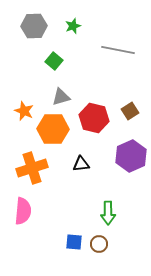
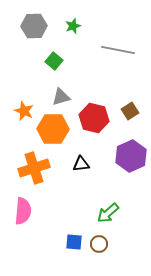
orange cross: moved 2 px right
green arrow: rotated 50 degrees clockwise
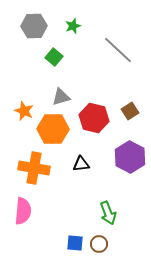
gray line: rotated 32 degrees clockwise
green square: moved 4 px up
purple hexagon: moved 1 px left, 1 px down; rotated 8 degrees counterclockwise
orange cross: rotated 28 degrees clockwise
green arrow: rotated 70 degrees counterclockwise
blue square: moved 1 px right, 1 px down
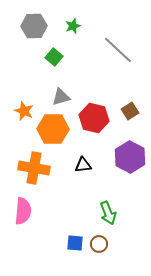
black triangle: moved 2 px right, 1 px down
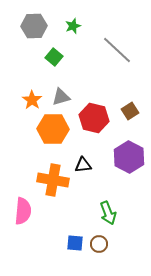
gray line: moved 1 px left
orange star: moved 8 px right, 11 px up; rotated 12 degrees clockwise
purple hexagon: moved 1 px left
orange cross: moved 19 px right, 12 px down
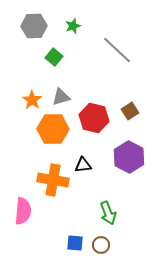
brown circle: moved 2 px right, 1 px down
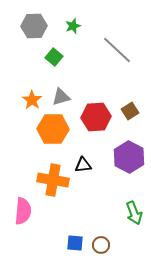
red hexagon: moved 2 px right, 1 px up; rotated 16 degrees counterclockwise
green arrow: moved 26 px right
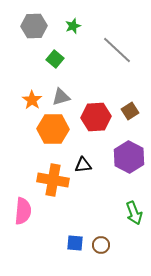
green square: moved 1 px right, 2 px down
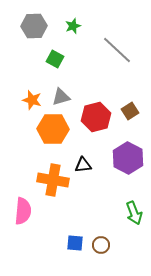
green square: rotated 12 degrees counterclockwise
orange star: rotated 18 degrees counterclockwise
red hexagon: rotated 12 degrees counterclockwise
purple hexagon: moved 1 px left, 1 px down
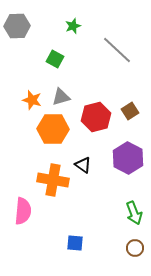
gray hexagon: moved 17 px left
black triangle: rotated 42 degrees clockwise
brown circle: moved 34 px right, 3 px down
